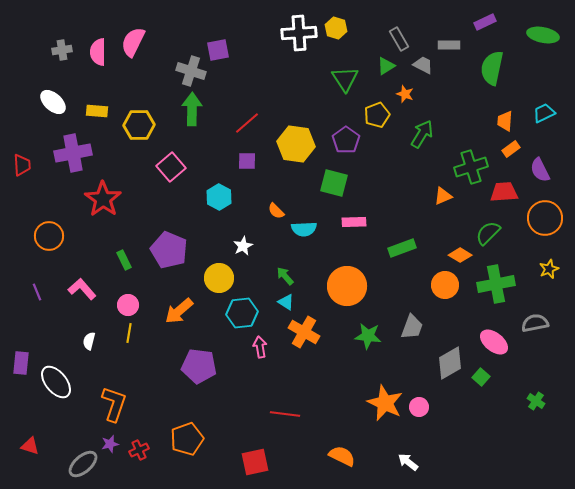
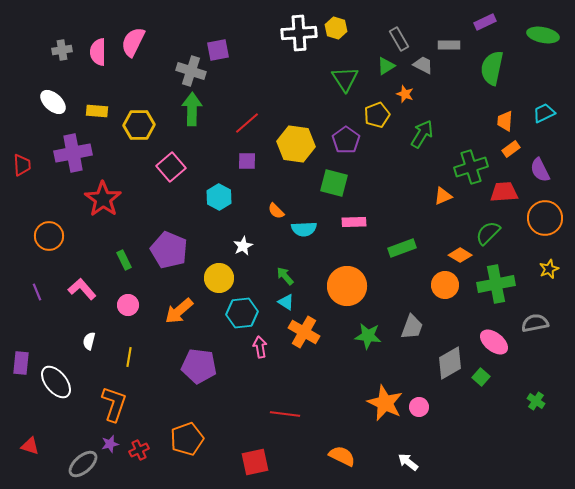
yellow line at (129, 333): moved 24 px down
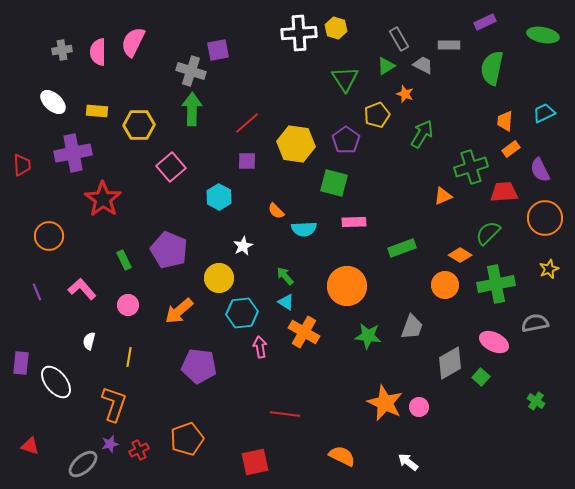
pink ellipse at (494, 342): rotated 12 degrees counterclockwise
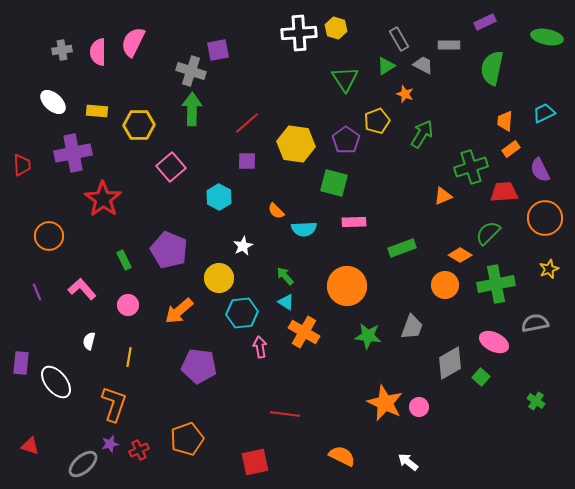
green ellipse at (543, 35): moved 4 px right, 2 px down
yellow pentagon at (377, 115): moved 6 px down
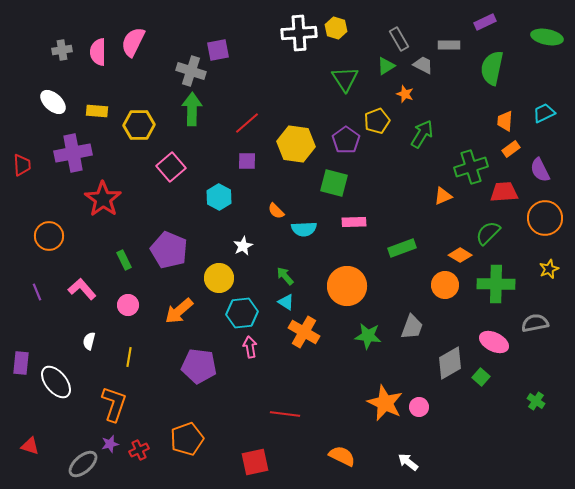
green cross at (496, 284): rotated 12 degrees clockwise
pink arrow at (260, 347): moved 10 px left
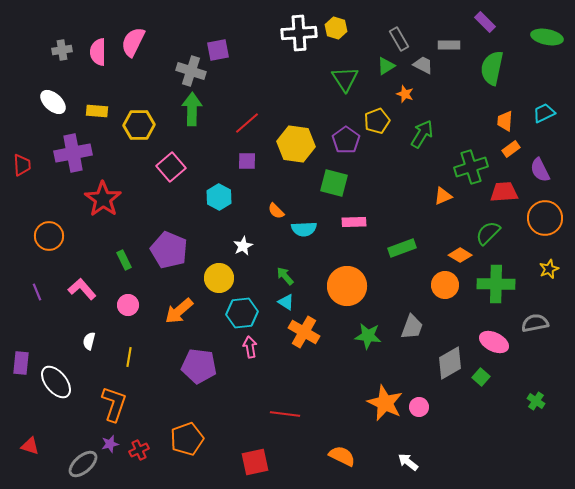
purple rectangle at (485, 22): rotated 70 degrees clockwise
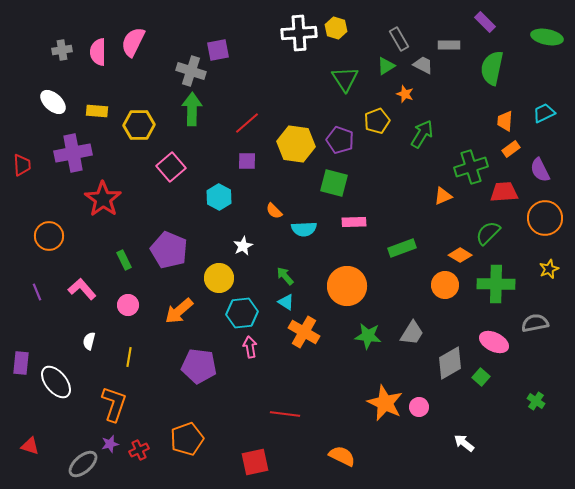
purple pentagon at (346, 140): moved 6 px left; rotated 16 degrees counterclockwise
orange semicircle at (276, 211): moved 2 px left
gray trapezoid at (412, 327): moved 6 px down; rotated 12 degrees clockwise
white arrow at (408, 462): moved 56 px right, 19 px up
